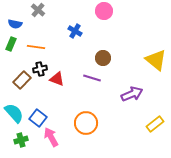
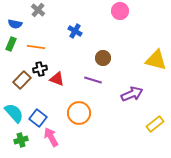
pink circle: moved 16 px right
yellow triangle: rotated 25 degrees counterclockwise
purple line: moved 1 px right, 2 px down
orange circle: moved 7 px left, 10 px up
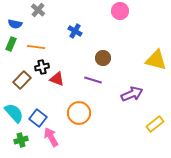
black cross: moved 2 px right, 2 px up
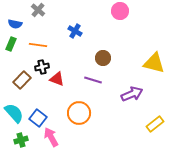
orange line: moved 2 px right, 2 px up
yellow triangle: moved 2 px left, 3 px down
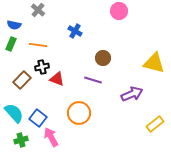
pink circle: moved 1 px left
blue semicircle: moved 1 px left, 1 px down
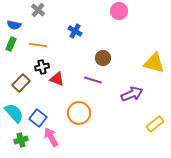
brown rectangle: moved 1 px left, 3 px down
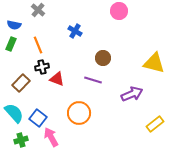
orange line: rotated 60 degrees clockwise
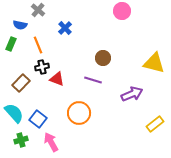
pink circle: moved 3 px right
blue semicircle: moved 6 px right
blue cross: moved 10 px left, 3 px up; rotated 16 degrees clockwise
blue square: moved 1 px down
pink arrow: moved 5 px down
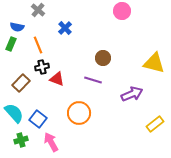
blue semicircle: moved 3 px left, 2 px down
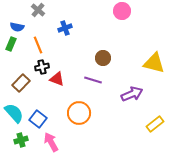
blue cross: rotated 24 degrees clockwise
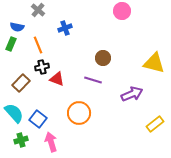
pink arrow: rotated 12 degrees clockwise
